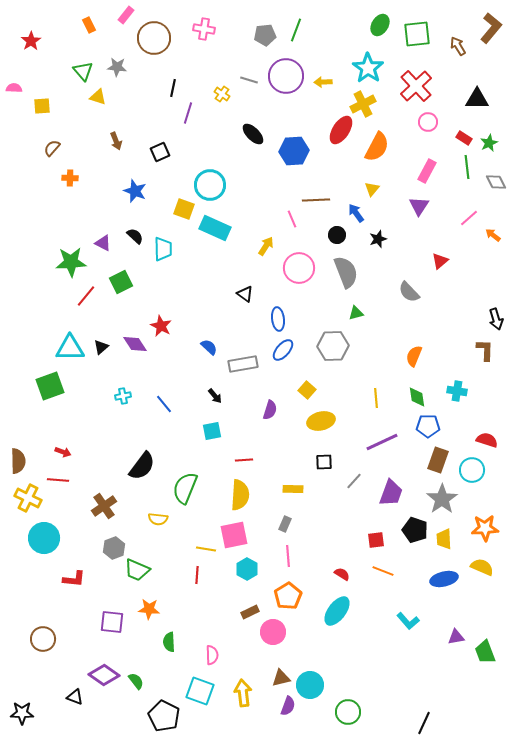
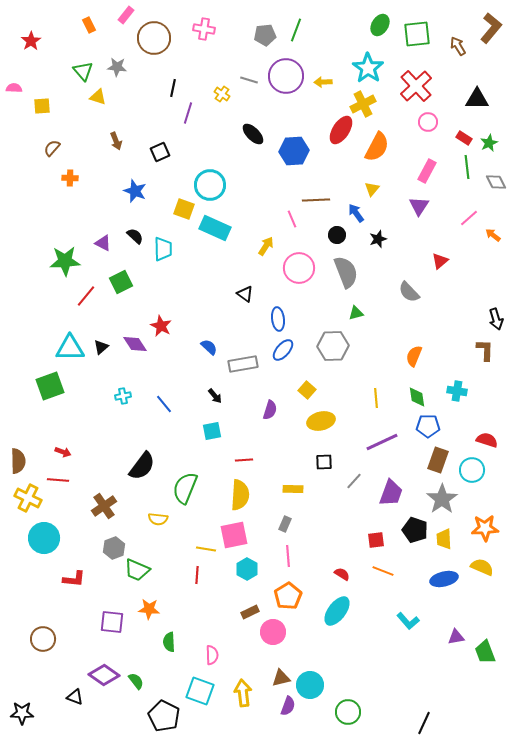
green star at (71, 262): moved 6 px left, 1 px up
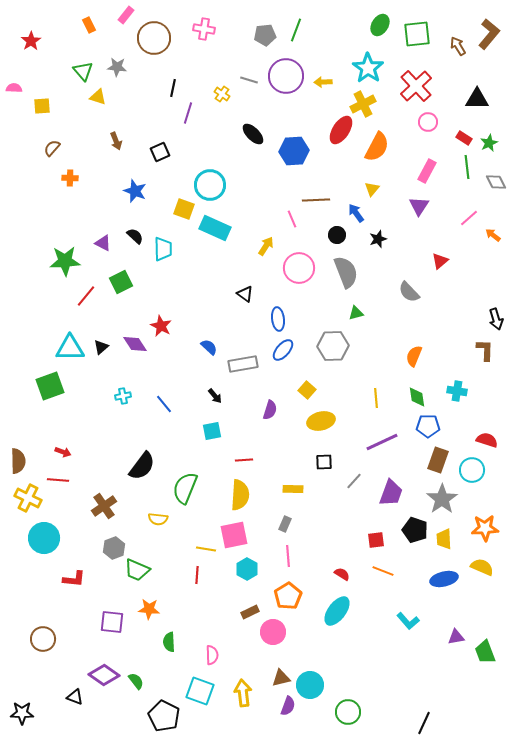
brown L-shape at (491, 28): moved 2 px left, 6 px down
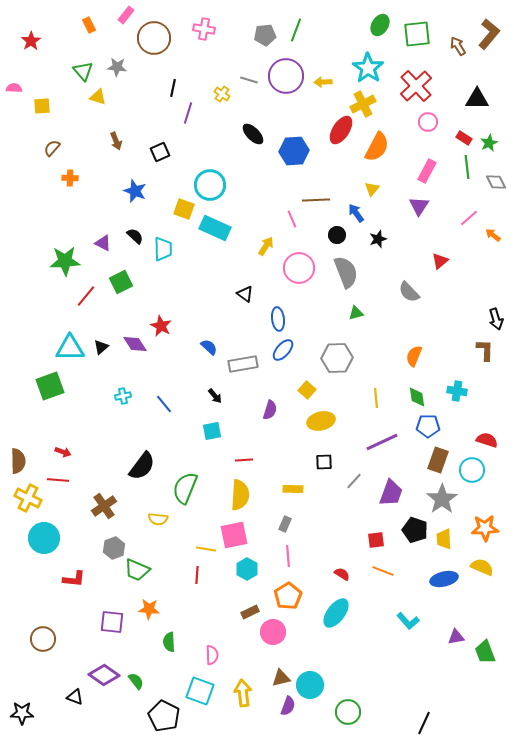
gray hexagon at (333, 346): moved 4 px right, 12 px down
cyan ellipse at (337, 611): moved 1 px left, 2 px down
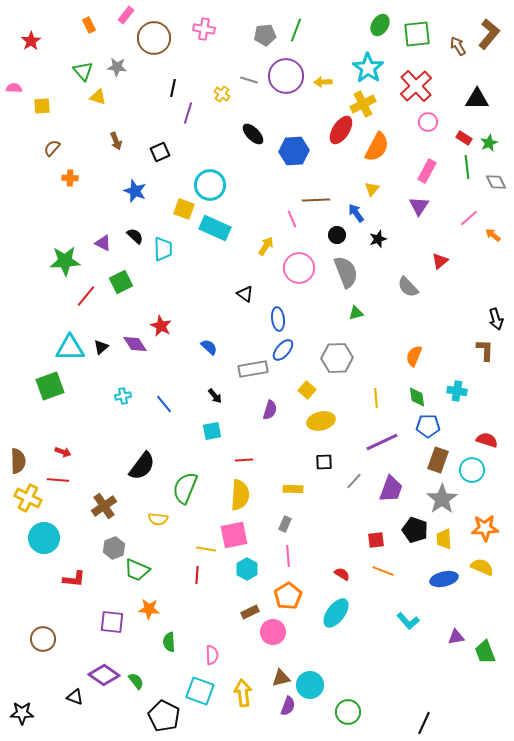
gray semicircle at (409, 292): moved 1 px left, 5 px up
gray rectangle at (243, 364): moved 10 px right, 5 px down
purple trapezoid at (391, 493): moved 4 px up
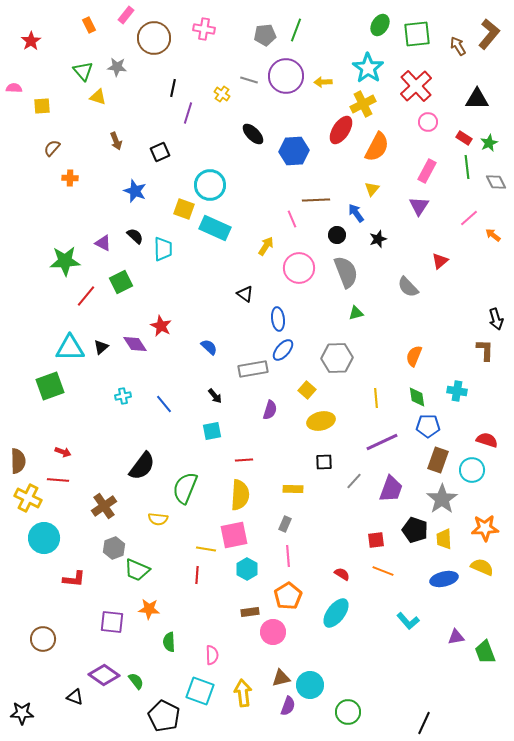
brown rectangle at (250, 612): rotated 18 degrees clockwise
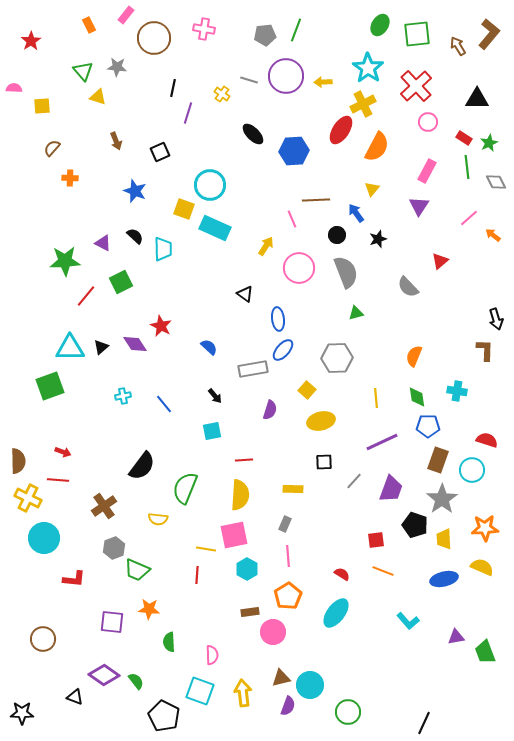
black pentagon at (415, 530): moved 5 px up
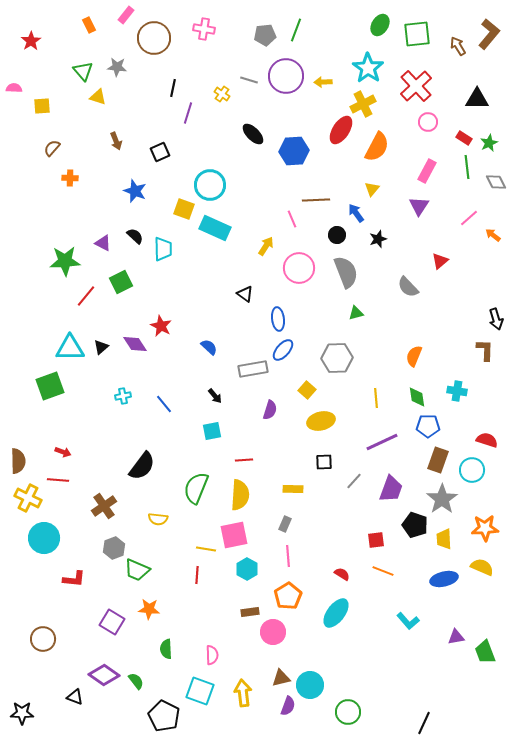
green semicircle at (185, 488): moved 11 px right
purple square at (112, 622): rotated 25 degrees clockwise
green semicircle at (169, 642): moved 3 px left, 7 px down
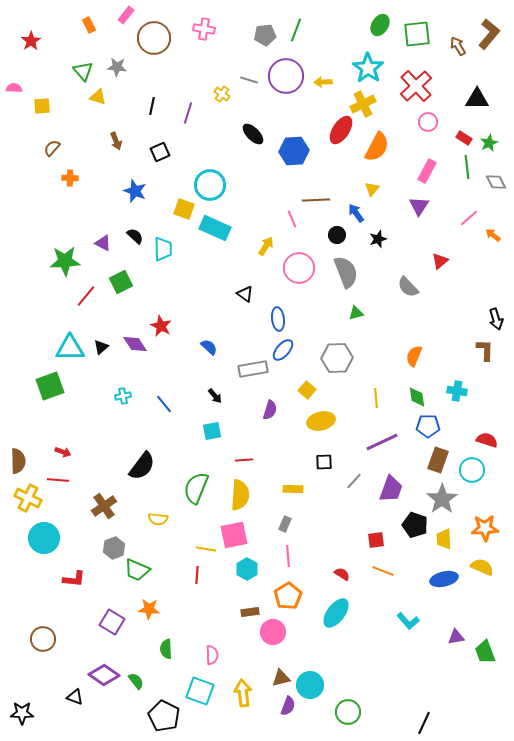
black line at (173, 88): moved 21 px left, 18 px down
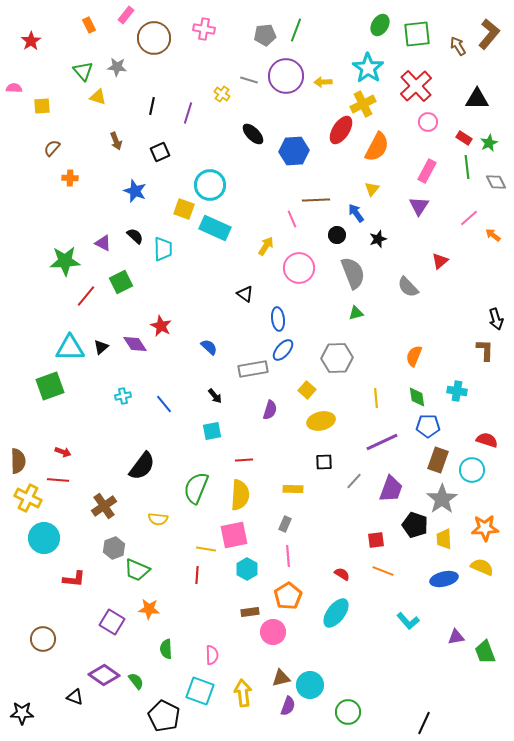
gray semicircle at (346, 272): moved 7 px right, 1 px down
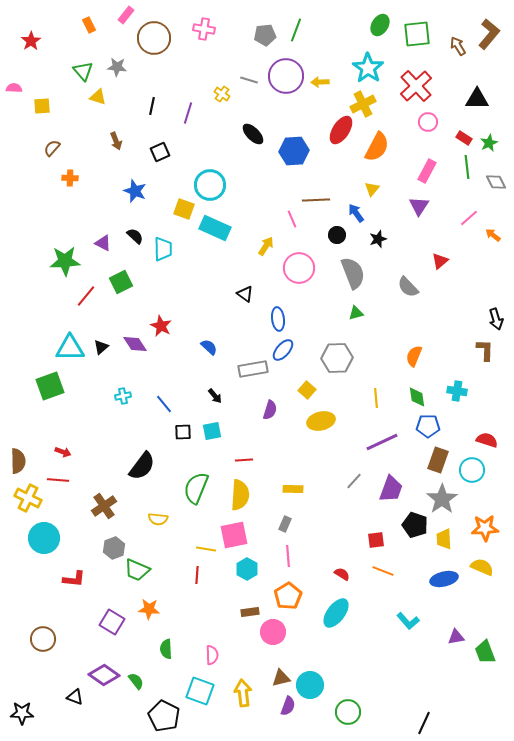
yellow arrow at (323, 82): moved 3 px left
black square at (324, 462): moved 141 px left, 30 px up
